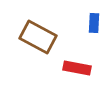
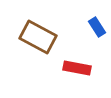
blue rectangle: moved 3 px right, 4 px down; rotated 36 degrees counterclockwise
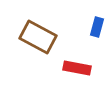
blue rectangle: rotated 48 degrees clockwise
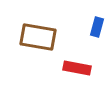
brown rectangle: rotated 18 degrees counterclockwise
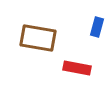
brown rectangle: moved 1 px down
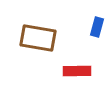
red rectangle: moved 3 px down; rotated 12 degrees counterclockwise
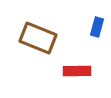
brown rectangle: rotated 12 degrees clockwise
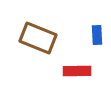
blue rectangle: moved 8 px down; rotated 18 degrees counterclockwise
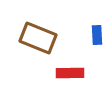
red rectangle: moved 7 px left, 2 px down
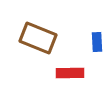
blue rectangle: moved 7 px down
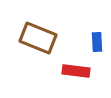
red rectangle: moved 6 px right, 2 px up; rotated 8 degrees clockwise
